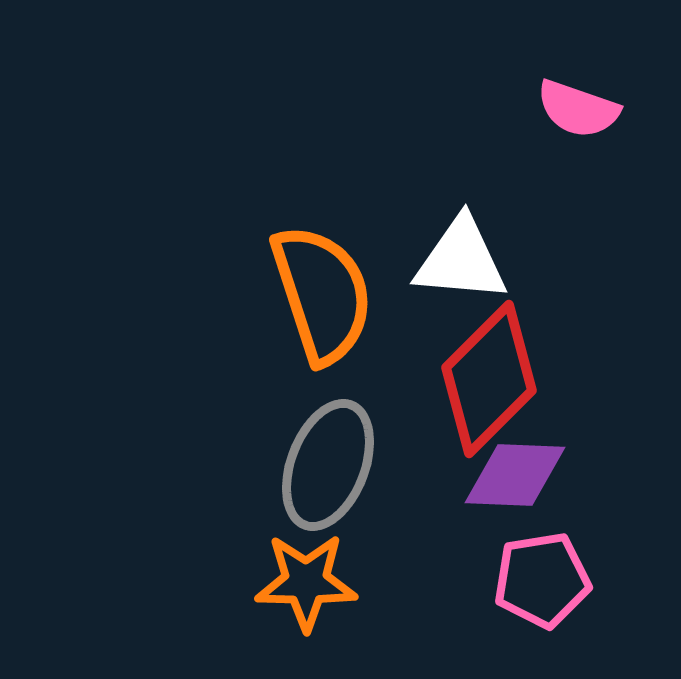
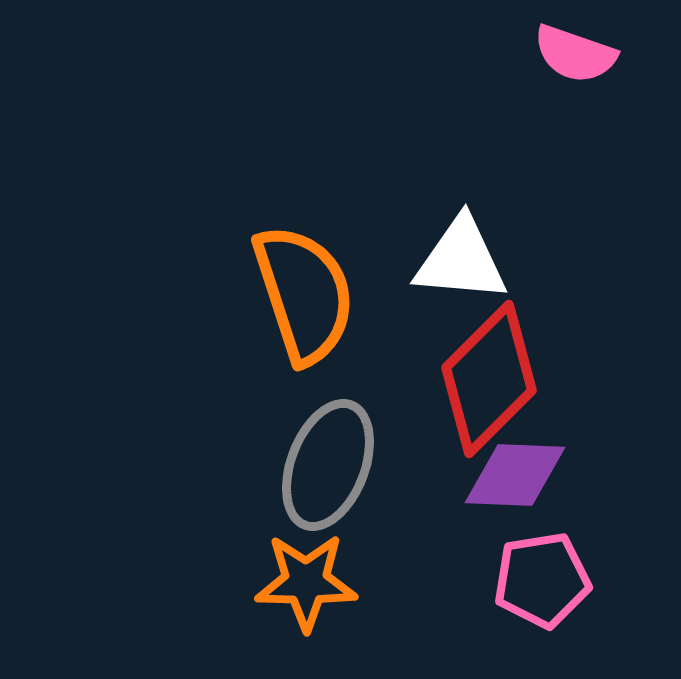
pink semicircle: moved 3 px left, 55 px up
orange semicircle: moved 18 px left
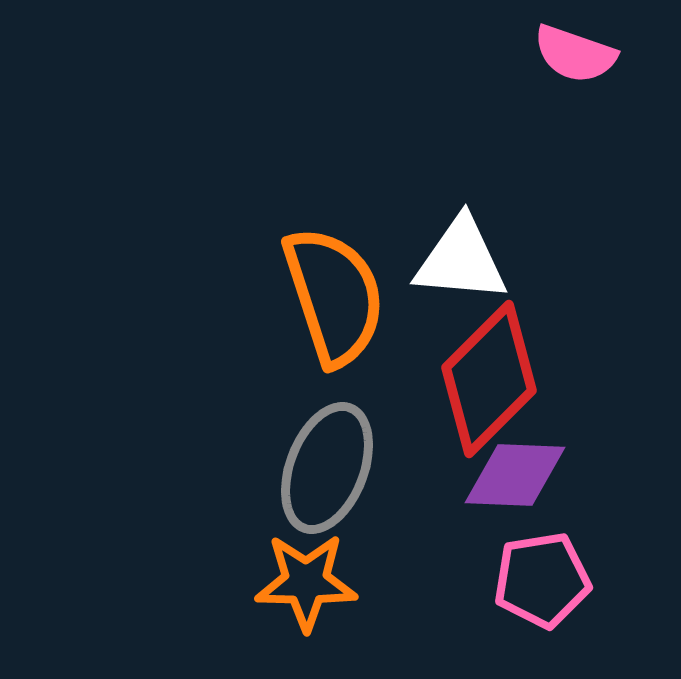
orange semicircle: moved 30 px right, 2 px down
gray ellipse: moved 1 px left, 3 px down
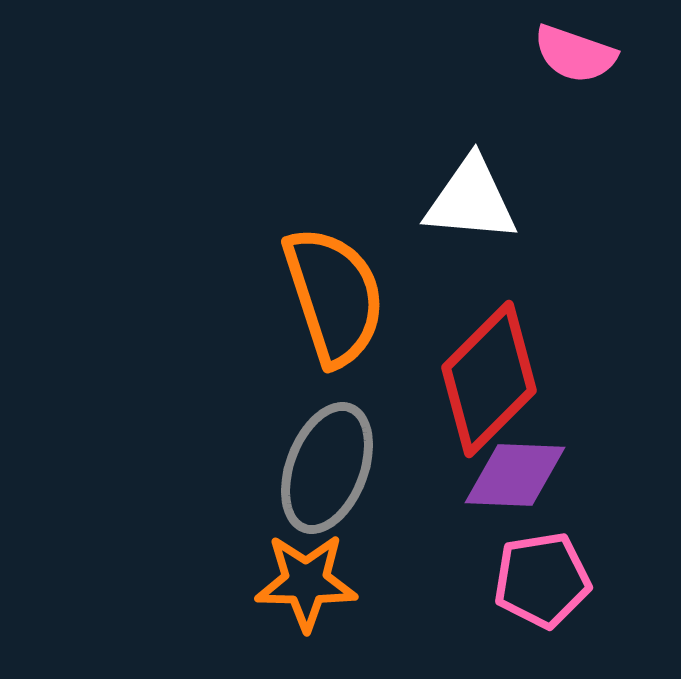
white triangle: moved 10 px right, 60 px up
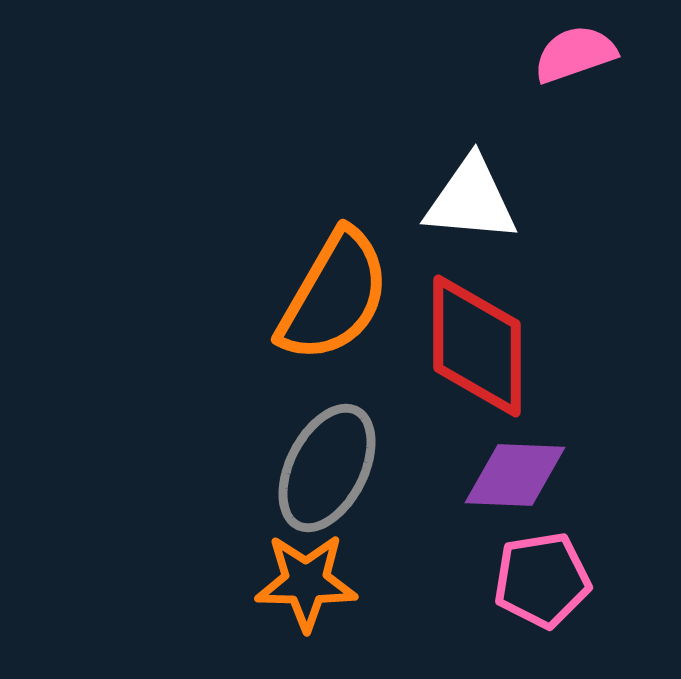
pink semicircle: rotated 142 degrees clockwise
orange semicircle: rotated 48 degrees clockwise
red diamond: moved 12 px left, 33 px up; rotated 45 degrees counterclockwise
gray ellipse: rotated 6 degrees clockwise
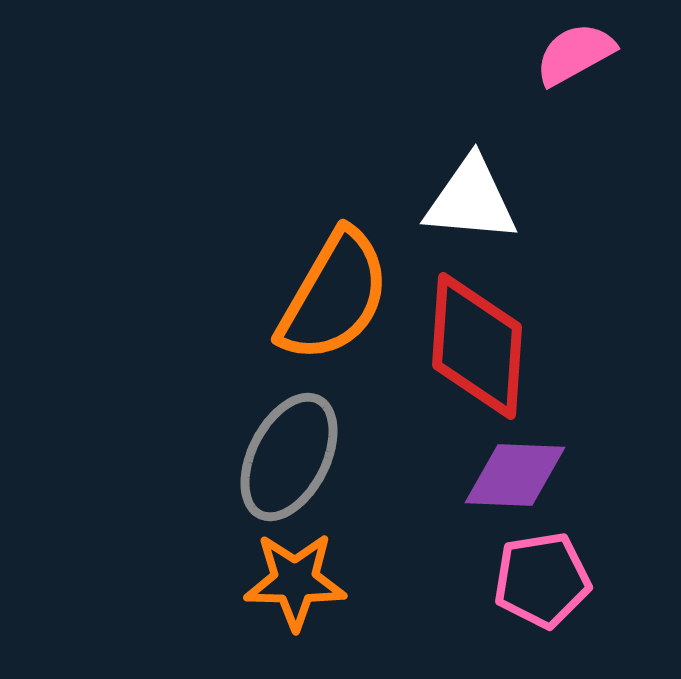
pink semicircle: rotated 10 degrees counterclockwise
red diamond: rotated 4 degrees clockwise
gray ellipse: moved 38 px left, 11 px up
orange star: moved 11 px left, 1 px up
